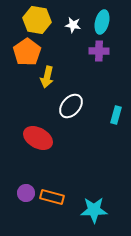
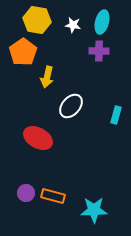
orange pentagon: moved 4 px left
orange rectangle: moved 1 px right, 1 px up
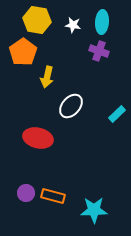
cyan ellipse: rotated 10 degrees counterclockwise
purple cross: rotated 18 degrees clockwise
cyan rectangle: moved 1 px right, 1 px up; rotated 30 degrees clockwise
red ellipse: rotated 16 degrees counterclockwise
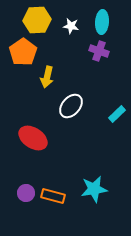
yellow hexagon: rotated 12 degrees counterclockwise
white star: moved 2 px left, 1 px down
red ellipse: moved 5 px left; rotated 20 degrees clockwise
cyan star: moved 21 px up; rotated 8 degrees counterclockwise
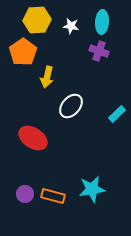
cyan star: moved 2 px left
purple circle: moved 1 px left, 1 px down
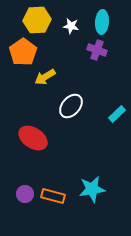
purple cross: moved 2 px left, 1 px up
yellow arrow: moved 2 px left; rotated 45 degrees clockwise
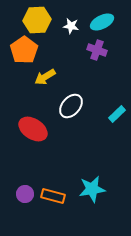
cyan ellipse: rotated 60 degrees clockwise
orange pentagon: moved 1 px right, 2 px up
red ellipse: moved 9 px up
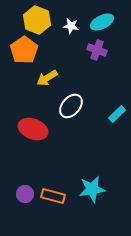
yellow hexagon: rotated 24 degrees clockwise
yellow arrow: moved 2 px right, 1 px down
red ellipse: rotated 12 degrees counterclockwise
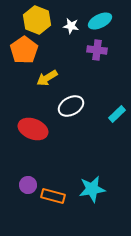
cyan ellipse: moved 2 px left, 1 px up
purple cross: rotated 12 degrees counterclockwise
white ellipse: rotated 20 degrees clockwise
purple circle: moved 3 px right, 9 px up
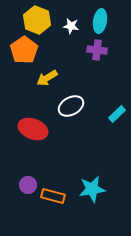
cyan ellipse: rotated 55 degrees counterclockwise
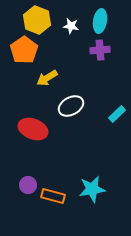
purple cross: moved 3 px right; rotated 12 degrees counterclockwise
